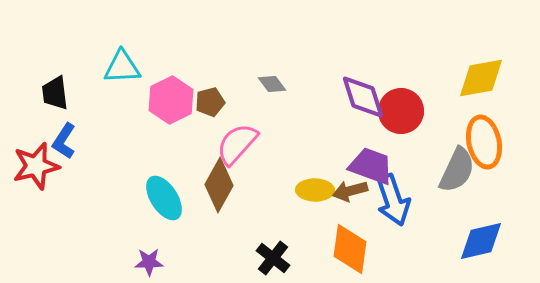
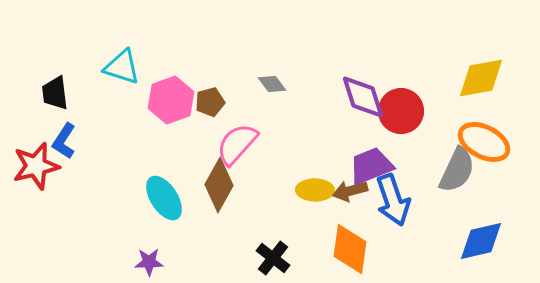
cyan triangle: rotated 21 degrees clockwise
pink hexagon: rotated 6 degrees clockwise
orange ellipse: rotated 51 degrees counterclockwise
purple trapezoid: rotated 42 degrees counterclockwise
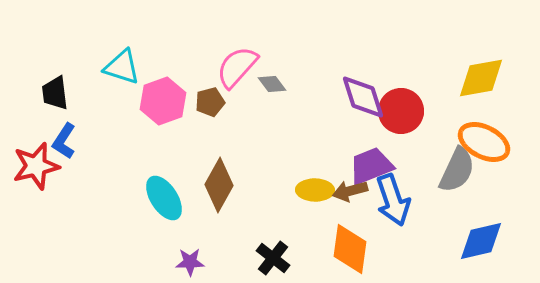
pink hexagon: moved 8 px left, 1 px down
pink semicircle: moved 77 px up
purple star: moved 41 px right
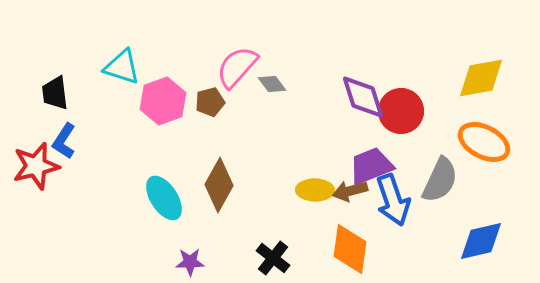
gray semicircle: moved 17 px left, 10 px down
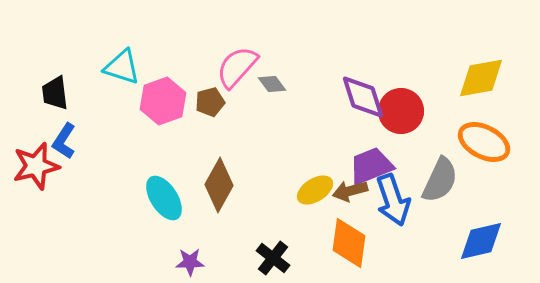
yellow ellipse: rotated 33 degrees counterclockwise
orange diamond: moved 1 px left, 6 px up
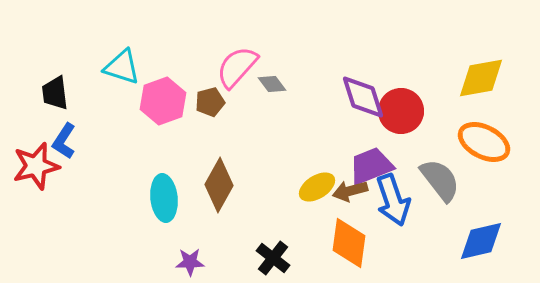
gray semicircle: rotated 63 degrees counterclockwise
yellow ellipse: moved 2 px right, 3 px up
cyan ellipse: rotated 27 degrees clockwise
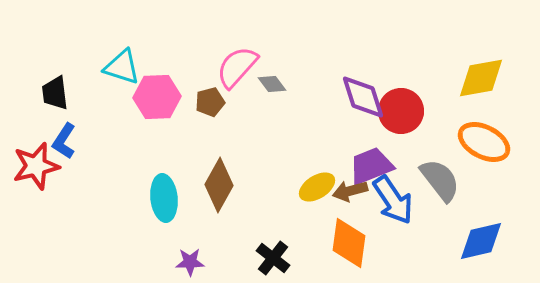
pink hexagon: moved 6 px left, 4 px up; rotated 18 degrees clockwise
blue arrow: rotated 15 degrees counterclockwise
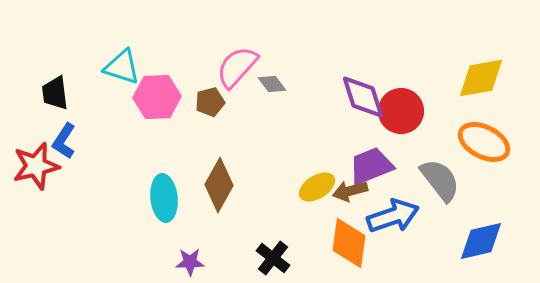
blue arrow: moved 16 px down; rotated 75 degrees counterclockwise
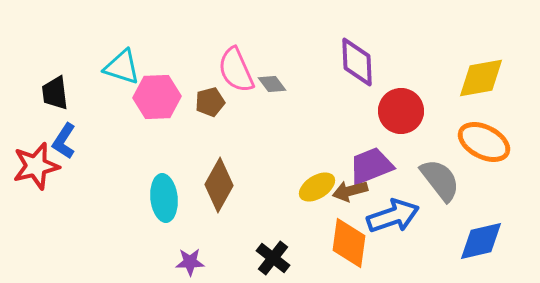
pink semicircle: moved 1 px left, 3 px down; rotated 66 degrees counterclockwise
purple diamond: moved 6 px left, 35 px up; rotated 15 degrees clockwise
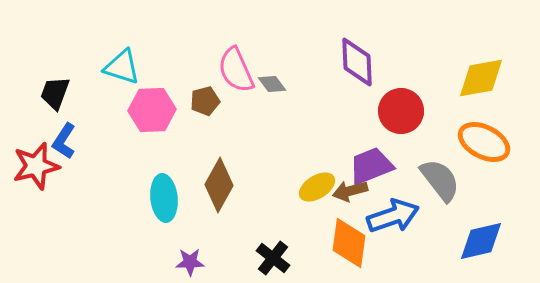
black trapezoid: rotated 27 degrees clockwise
pink hexagon: moved 5 px left, 13 px down
brown pentagon: moved 5 px left, 1 px up
